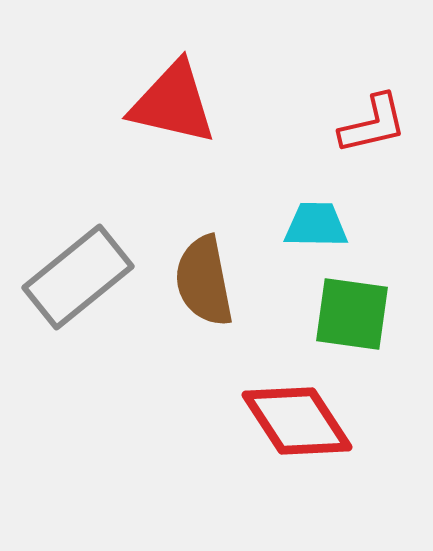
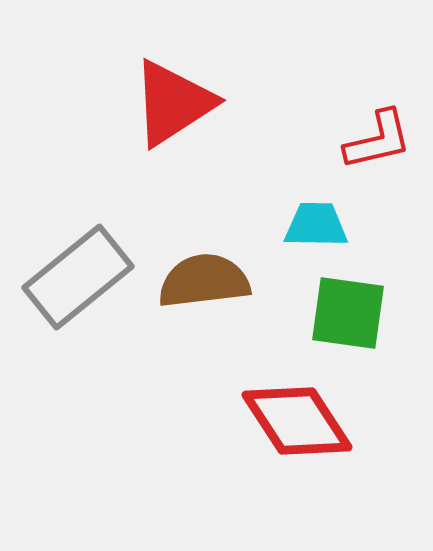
red triangle: rotated 46 degrees counterclockwise
red L-shape: moved 5 px right, 16 px down
brown semicircle: rotated 94 degrees clockwise
green square: moved 4 px left, 1 px up
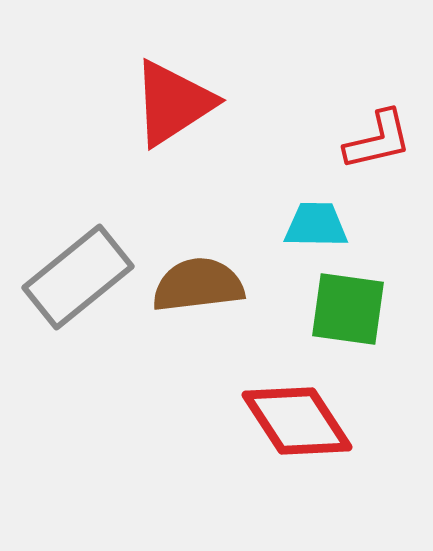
brown semicircle: moved 6 px left, 4 px down
green square: moved 4 px up
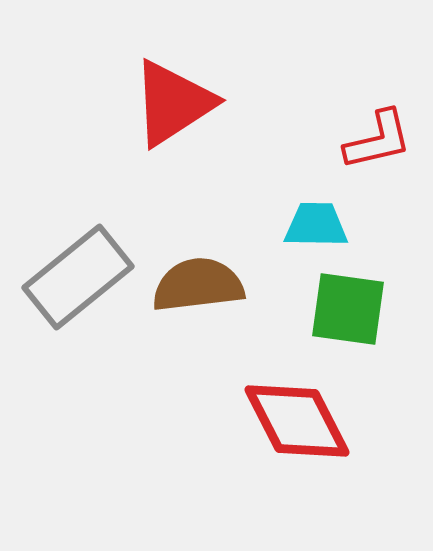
red diamond: rotated 6 degrees clockwise
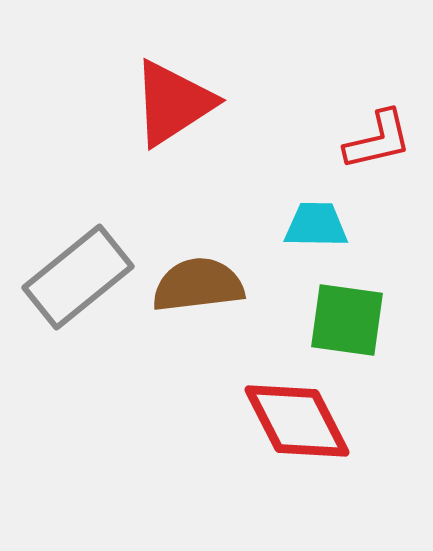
green square: moved 1 px left, 11 px down
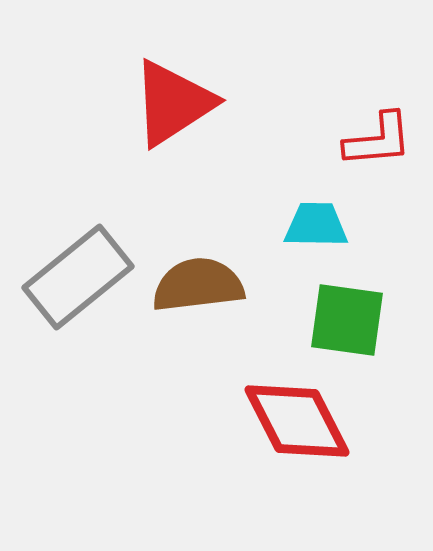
red L-shape: rotated 8 degrees clockwise
